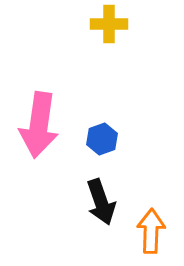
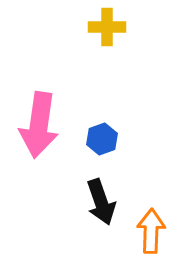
yellow cross: moved 2 px left, 3 px down
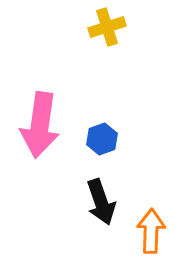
yellow cross: rotated 18 degrees counterclockwise
pink arrow: moved 1 px right
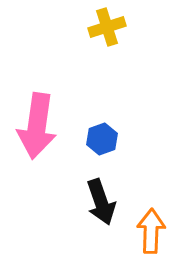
pink arrow: moved 3 px left, 1 px down
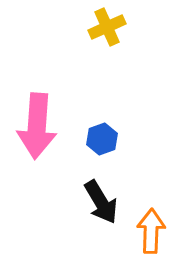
yellow cross: rotated 6 degrees counterclockwise
pink arrow: rotated 4 degrees counterclockwise
black arrow: rotated 12 degrees counterclockwise
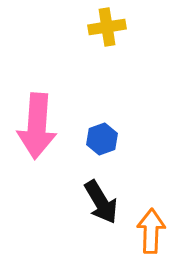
yellow cross: rotated 15 degrees clockwise
